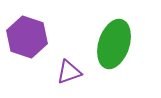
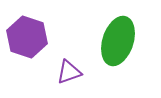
green ellipse: moved 4 px right, 3 px up
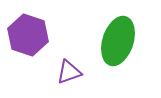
purple hexagon: moved 1 px right, 2 px up
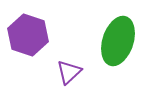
purple triangle: rotated 24 degrees counterclockwise
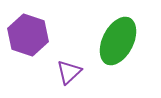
green ellipse: rotated 9 degrees clockwise
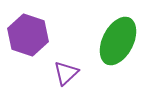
purple triangle: moved 3 px left, 1 px down
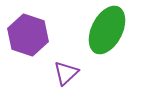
green ellipse: moved 11 px left, 11 px up
